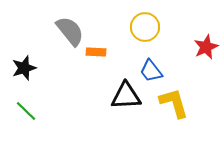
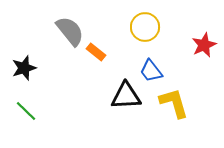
red star: moved 2 px left, 2 px up
orange rectangle: rotated 36 degrees clockwise
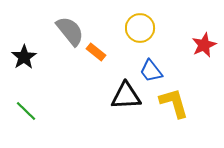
yellow circle: moved 5 px left, 1 px down
black star: moved 11 px up; rotated 15 degrees counterclockwise
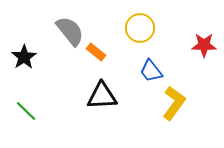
red star: rotated 25 degrees clockwise
black triangle: moved 24 px left
yellow L-shape: rotated 52 degrees clockwise
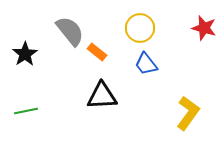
red star: moved 17 px up; rotated 15 degrees clockwise
orange rectangle: moved 1 px right
black star: moved 1 px right, 3 px up
blue trapezoid: moved 5 px left, 7 px up
yellow L-shape: moved 14 px right, 10 px down
green line: rotated 55 degrees counterclockwise
